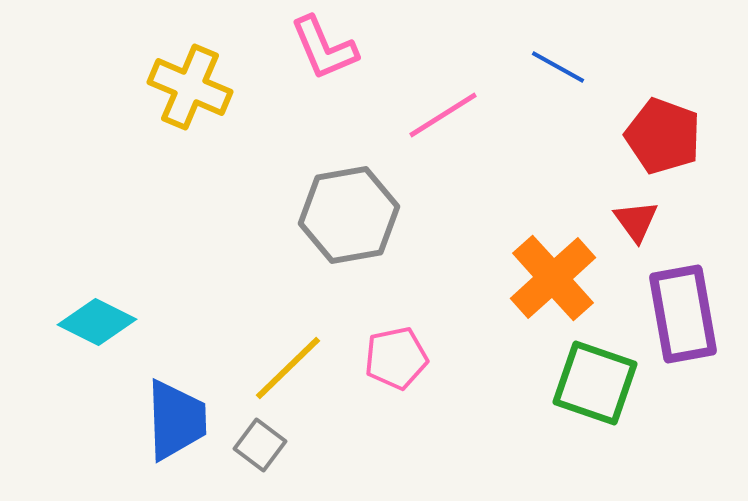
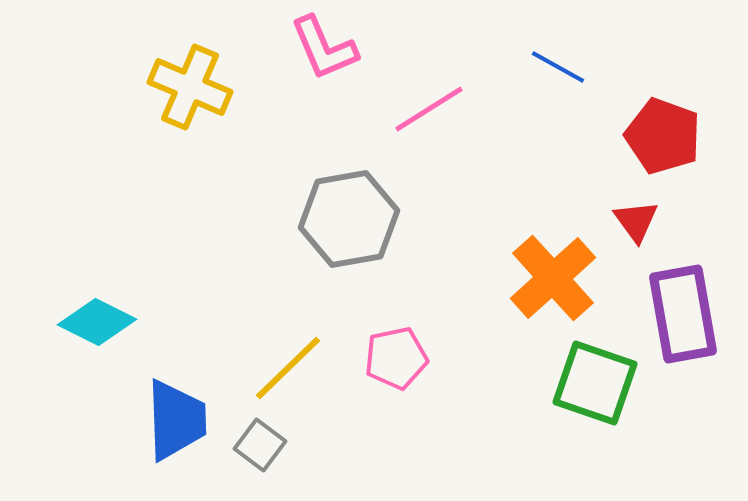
pink line: moved 14 px left, 6 px up
gray hexagon: moved 4 px down
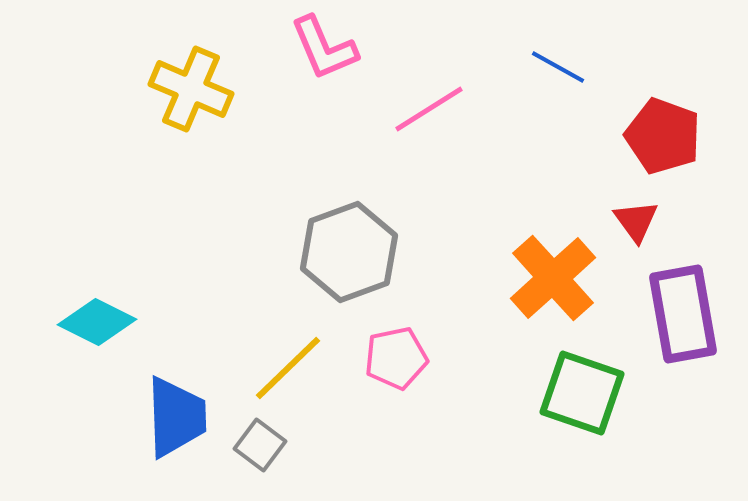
yellow cross: moved 1 px right, 2 px down
gray hexagon: moved 33 px down; rotated 10 degrees counterclockwise
green square: moved 13 px left, 10 px down
blue trapezoid: moved 3 px up
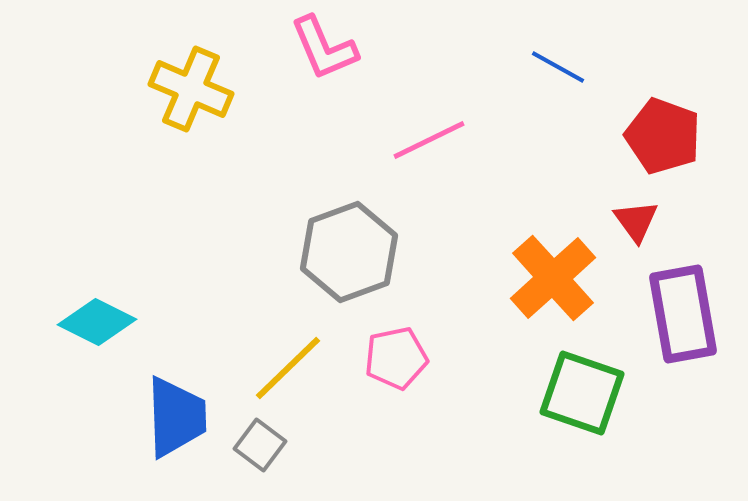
pink line: moved 31 px down; rotated 6 degrees clockwise
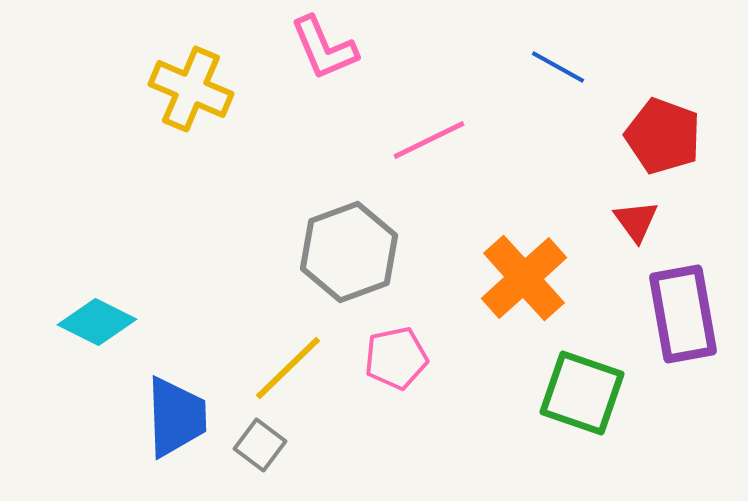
orange cross: moved 29 px left
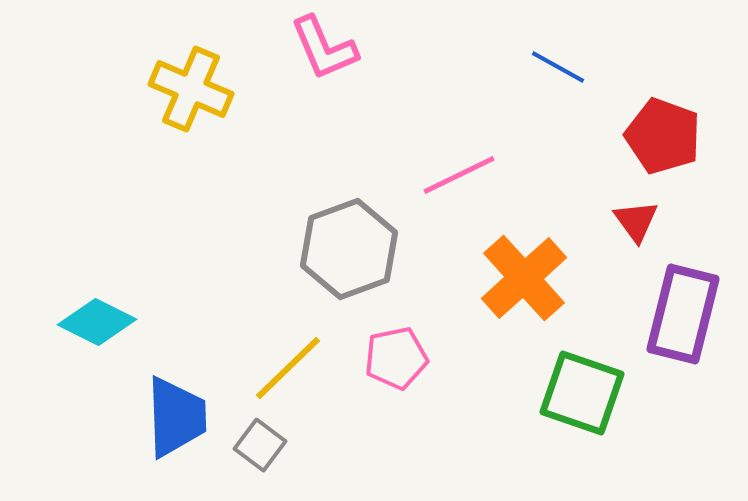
pink line: moved 30 px right, 35 px down
gray hexagon: moved 3 px up
purple rectangle: rotated 24 degrees clockwise
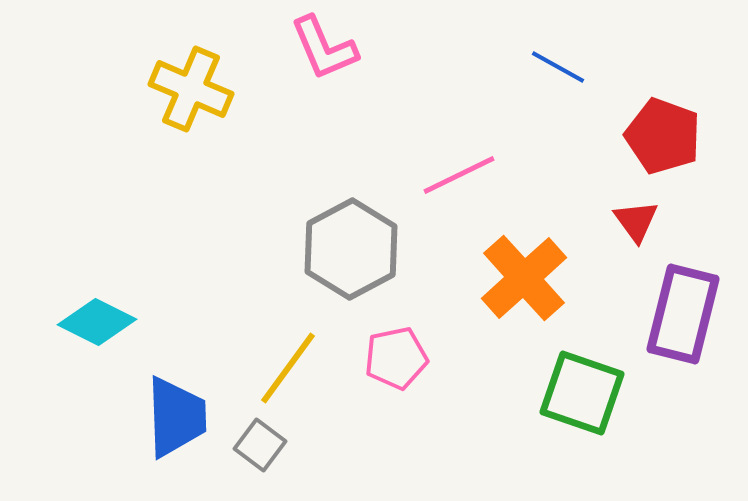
gray hexagon: moved 2 px right; rotated 8 degrees counterclockwise
yellow line: rotated 10 degrees counterclockwise
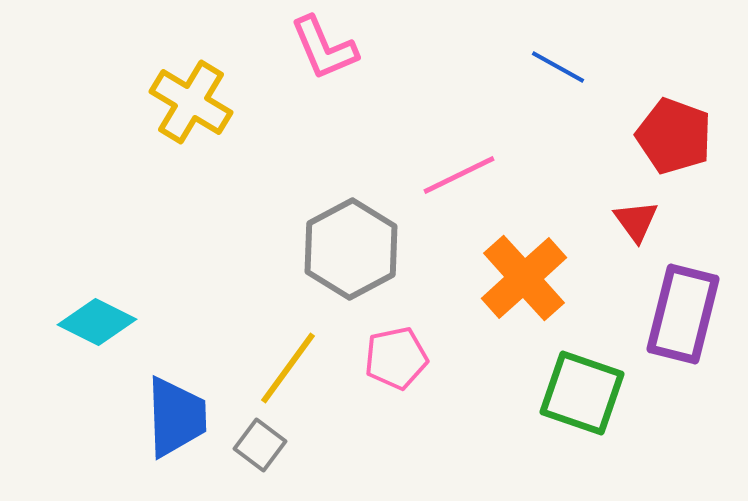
yellow cross: moved 13 px down; rotated 8 degrees clockwise
red pentagon: moved 11 px right
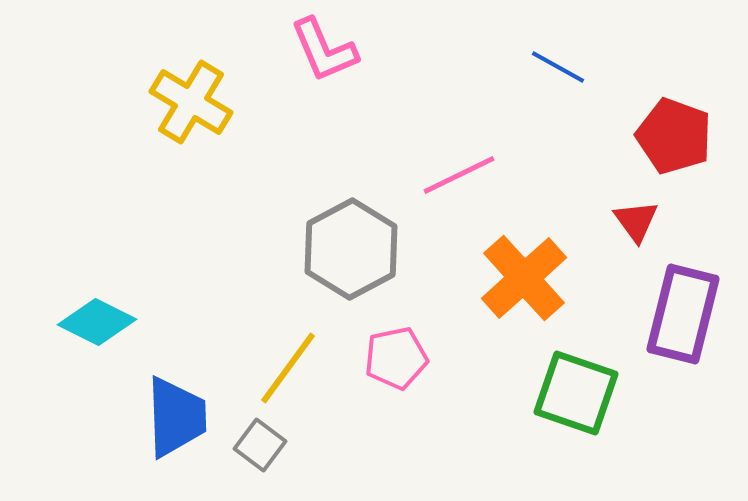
pink L-shape: moved 2 px down
green square: moved 6 px left
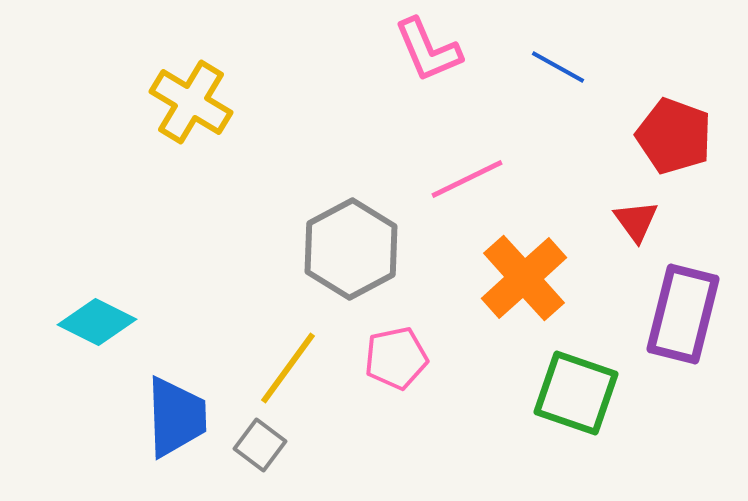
pink L-shape: moved 104 px right
pink line: moved 8 px right, 4 px down
